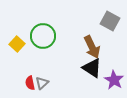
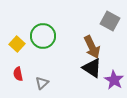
red semicircle: moved 12 px left, 9 px up
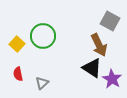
brown arrow: moved 7 px right, 2 px up
purple star: moved 2 px left, 1 px up
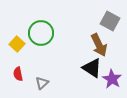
green circle: moved 2 px left, 3 px up
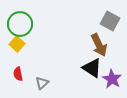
green circle: moved 21 px left, 9 px up
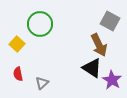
green circle: moved 20 px right
purple star: moved 1 px down
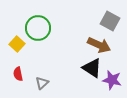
green circle: moved 2 px left, 4 px down
brown arrow: rotated 40 degrees counterclockwise
purple star: rotated 18 degrees counterclockwise
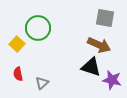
gray square: moved 5 px left, 3 px up; rotated 18 degrees counterclockwise
black triangle: moved 1 px left, 1 px up; rotated 15 degrees counterclockwise
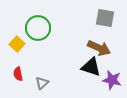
brown arrow: moved 3 px down
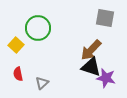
yellow square: moved 1 px left, 1 px down
brown arrow: moved 8 px left, 2 px down; rotated 110 degrees clockwise
purple star: moved 6 px left, 2 px up
